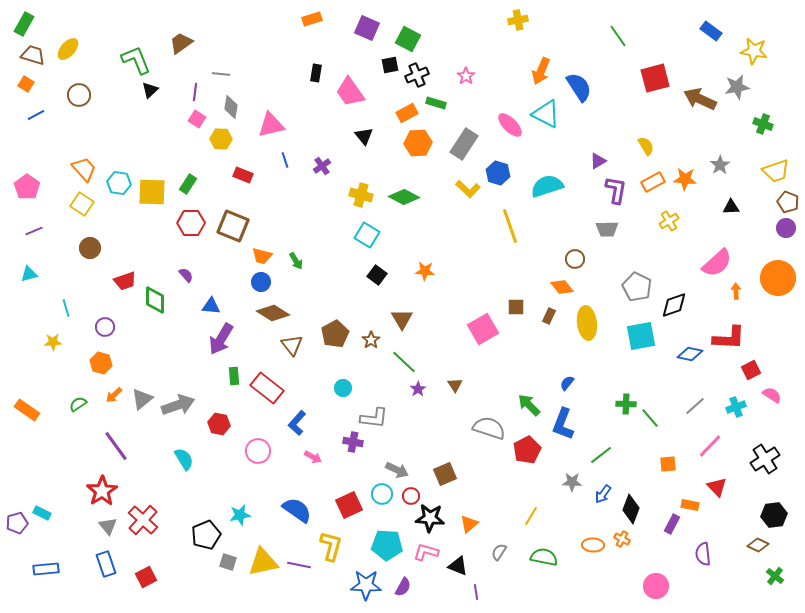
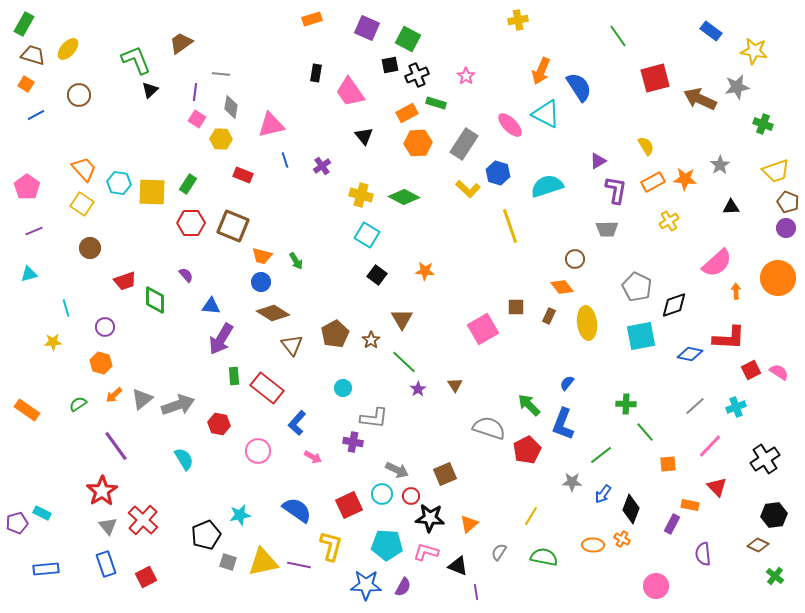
pink semicircle at (772, 395): moved 7 px right, 23 px up
green line at (650, 418): moved 5 px left, 14 px down
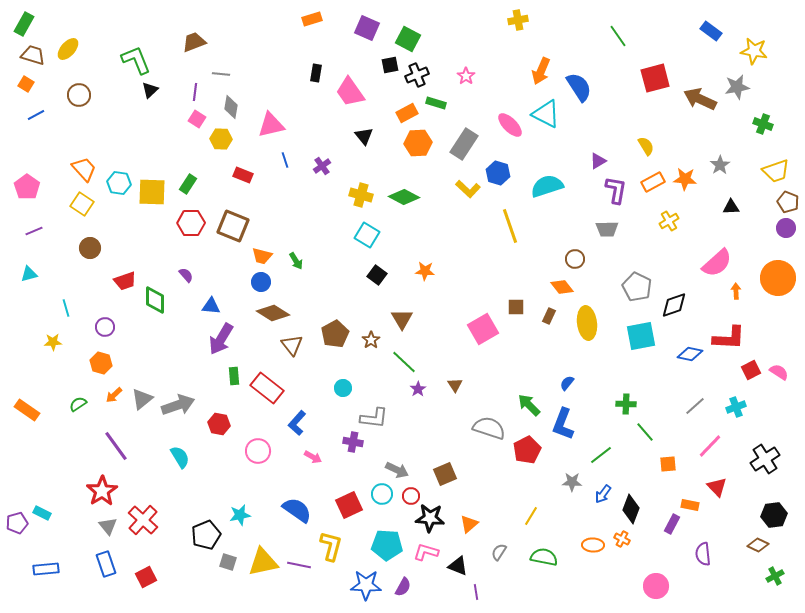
brown trapezoid at (181, 43): moved 13 px right, 1 px up; rotated 15 degrees clockwise
cyan semicircle at (184, 459): moved 4 px left, 2 px up
green cross at (775, 576): rotated 24 degrees clockwise
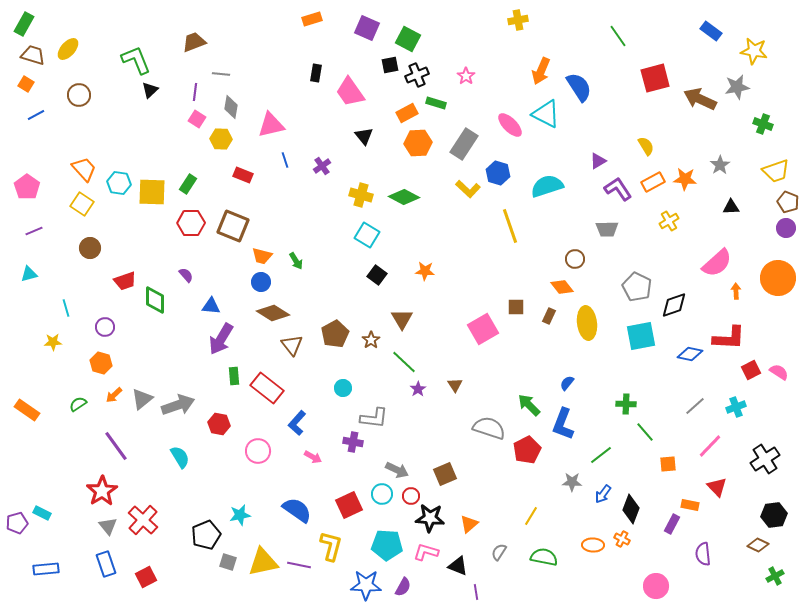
purple L-shape at (616, 190): moved 2 px right, 1 px up; rotated 44 degrees counterclockwise
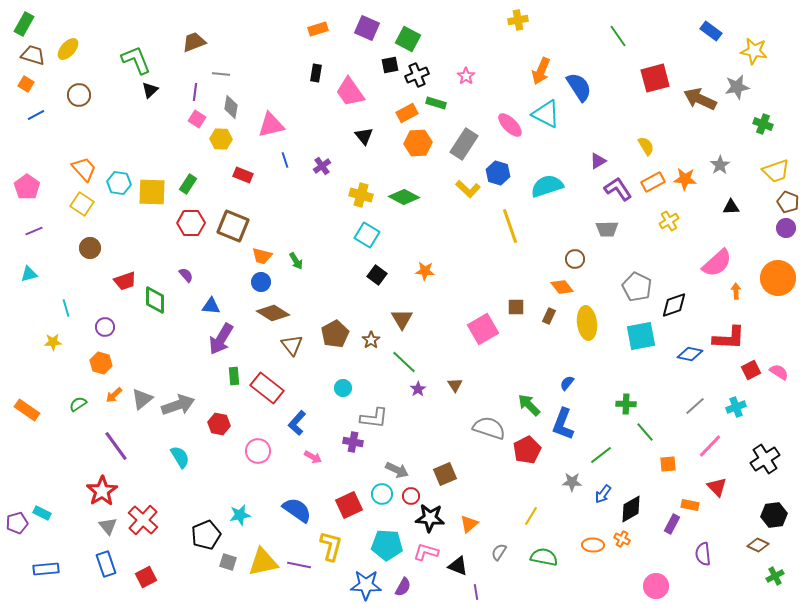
orange rectangle at (312, 19): moved 6 px right, 10 px down
black diamond at (631, 509): rotated 40 degrees clockwise
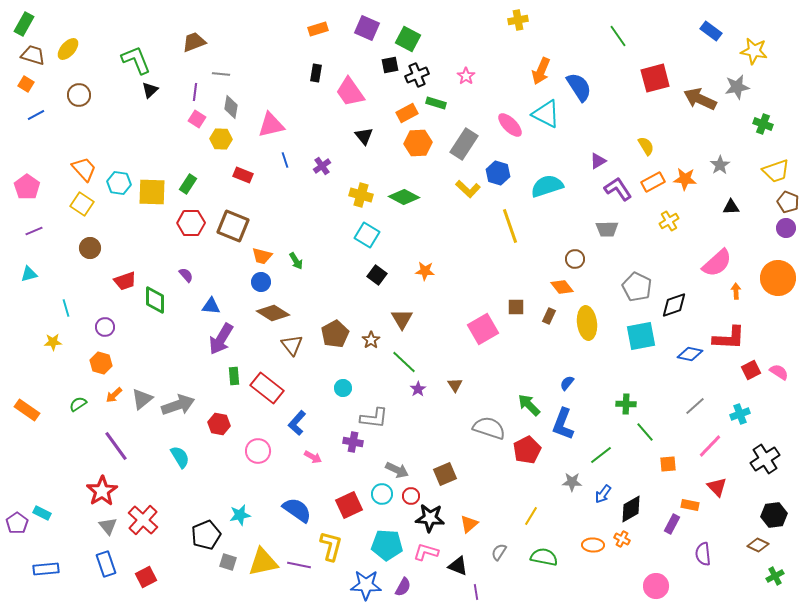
cyan cross at (736, 407): moved 4 px right, 7 px down
purple pentagon at (17, 523): rotated 20 degrees counterclockwise
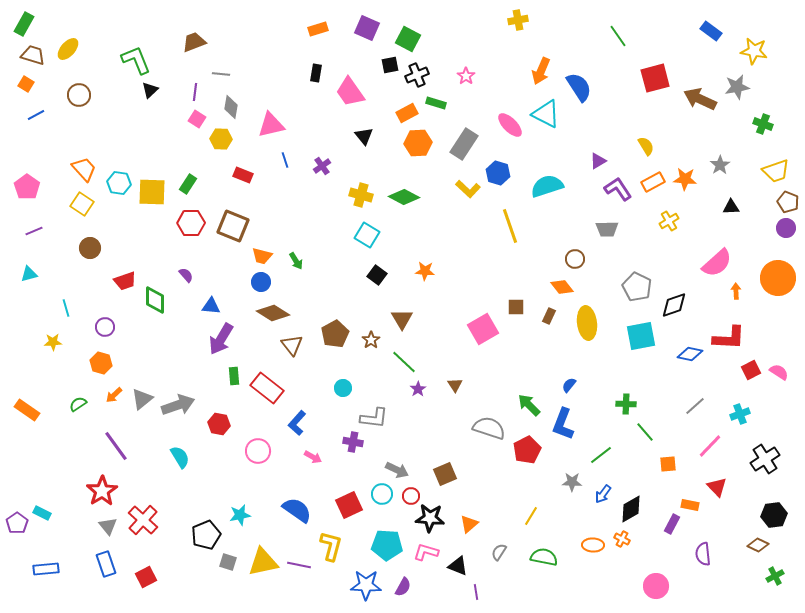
blue semicircle at (567, 383): moved 2 px right, 2 px down
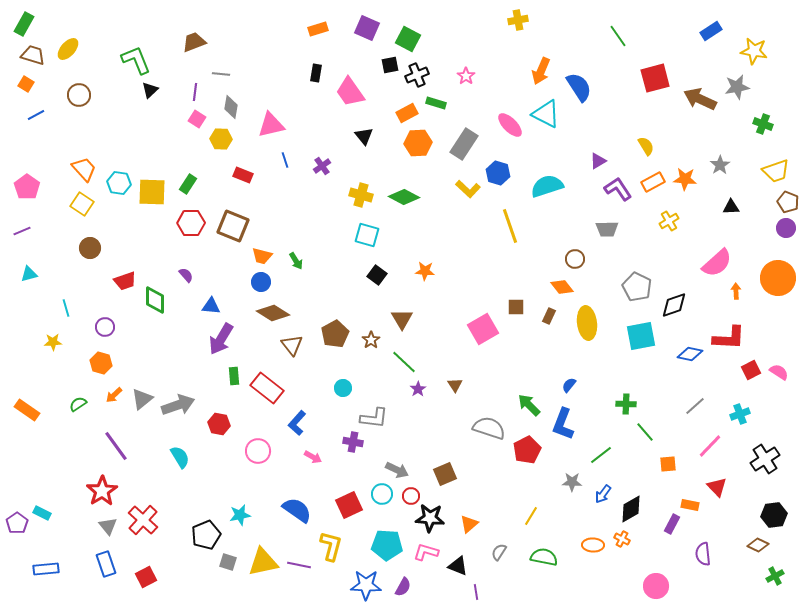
blue rectangle at (711, 31): rotated 70 degrees counterclockwise
purple line at (34, 231): moved 12 px left
cyan square at (367, 235): rotated 15 degrees counterclockwise
